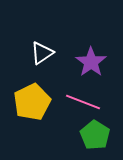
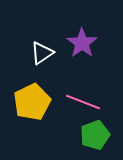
purple star: moved 9 px left, 19 px up
green pentagon: rotated 20 degrees clockwise
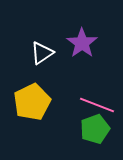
pink line: moved 14 px right, 3 px down
green pentagon: moved 6 px up
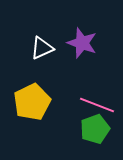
purple star: rotated 16 degrees counterclockwise
white triangle: moved 5 px up; rotated 10 degrees clockwise
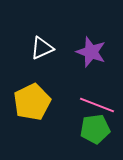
purple star: moved 9 px right, 9 px down
green pentagon: rotated 12 degrees clockwise
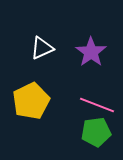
purple star: rotated 16 degrees clockwise
yellow pentagon: moved 1 px left, 1 px up
green pentagon: moved 1 px right, 3 px down
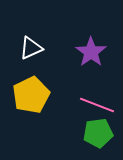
white triangle: moved 11 px left
yellow pentagon: moved 6 px up
green pentagon: moved 2 px right, 1 px down
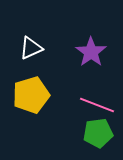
yellow pentagon: rotated 9 degrees clockwise
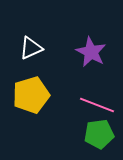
purple star: rotated 8 degrees counterclockwise
green pentagon: moved 1 px right, 1 px down
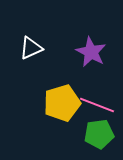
yellow pentagon: moved 31 px right, 8 px down
